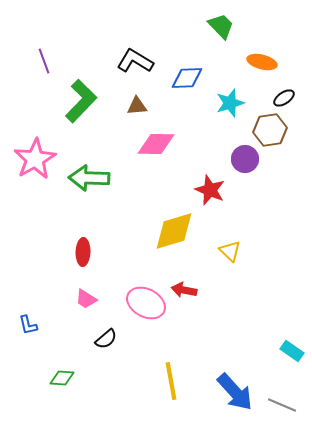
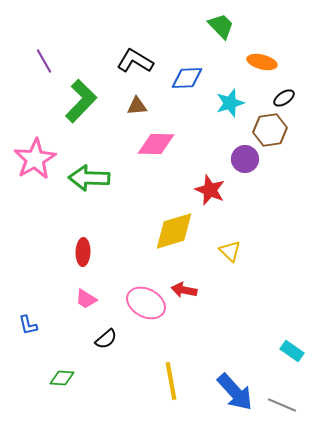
purple line: rotated 10 degrees counterclockwise
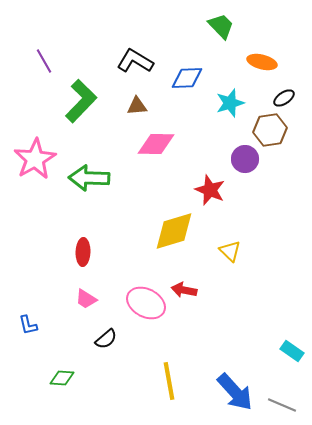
yellow line: moved 2 px left
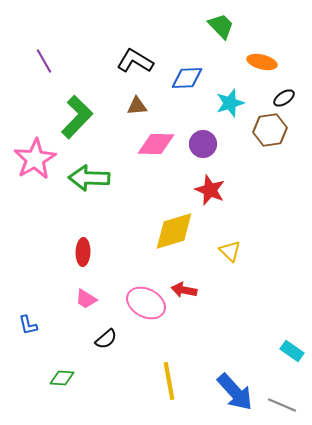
green L-shape: moved 4 px left, 16 px down
purple circle: moved 42 px left, 15 px up
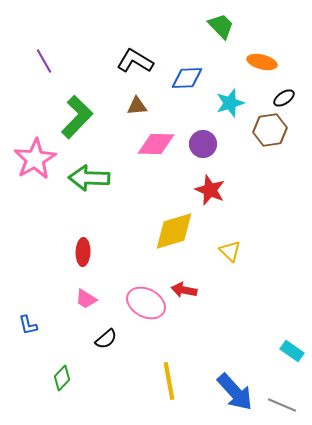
green diamond: rotated 50 degrees counterclockwise
